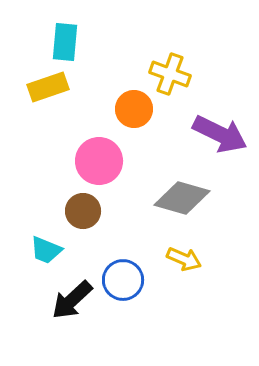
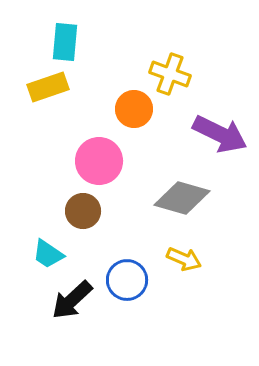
cyan trapezoid: moved 2 px right, 4 px down; rotated 12 degrees clockwise
blue circle: moved 4 px right
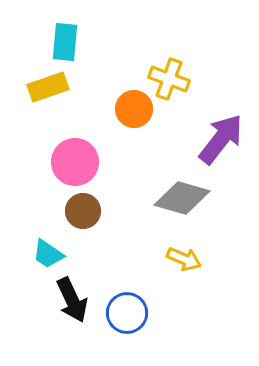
yellow cross: moved 1 px left, 5 px down
purple arrow: moved 1 px right, 5 px down; rotated 78 degrees counterclockwise
pink circle: moved 24 px left, 1 px down
blue circle: moved 33 px down
black arrow: rotated 72 degrees counterclockwise
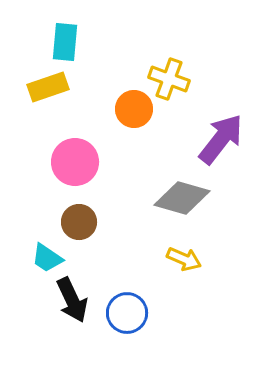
brown circle: moved 4 px left, 11 px down
cyan trapezoid: moved 1 px left, 4 px down
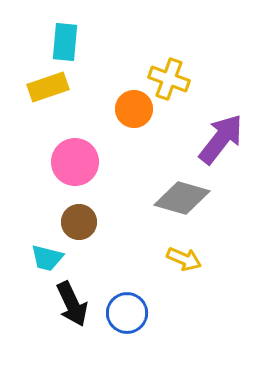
cyan trapezoid: rotated 20 degrees counterclockwise
black arrow: moved 4 px down
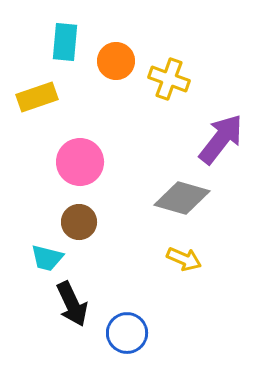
yellow rectangle: moved 11 px left, 10 px down
orange circle: moved 18 px left, 48 px up
pink circle: moved 5 px right
blue circle: moved 20 px down
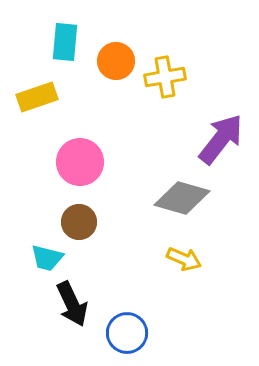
yellow cross: moved 4 px left, 2 px up; rotated 30 degrees counterclockwise
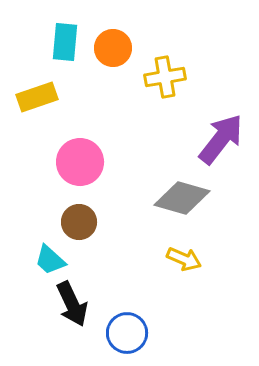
orange circle: moved 3 px left, 13 px up
cyan trapezoid: moved 3 px right, 2 px down; rotated 28 degrees clockwise
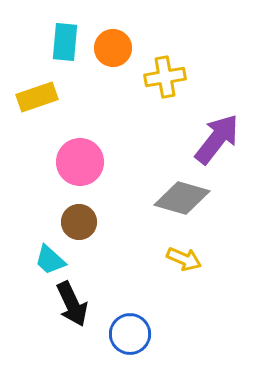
purple arrow: moved 4 px left
blue circle: moved 3 px right, 1 px down
